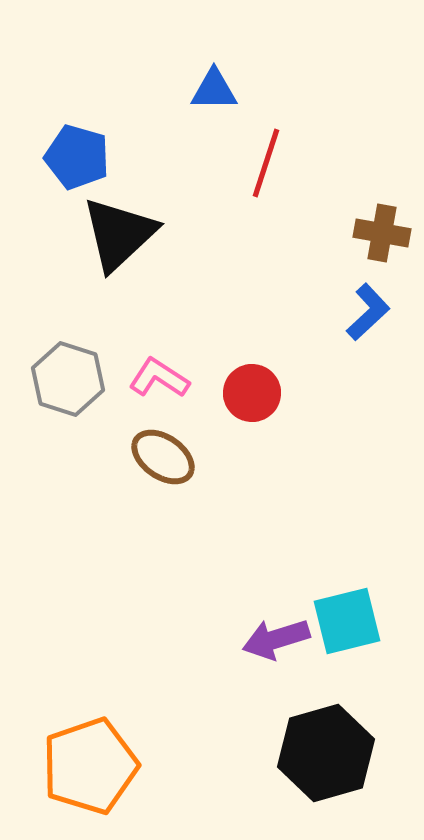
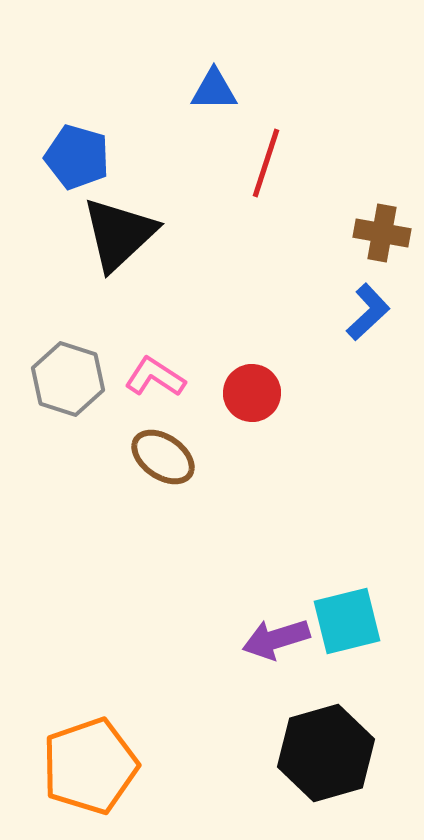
pink L-shape: moved 4 px left, 1 px up
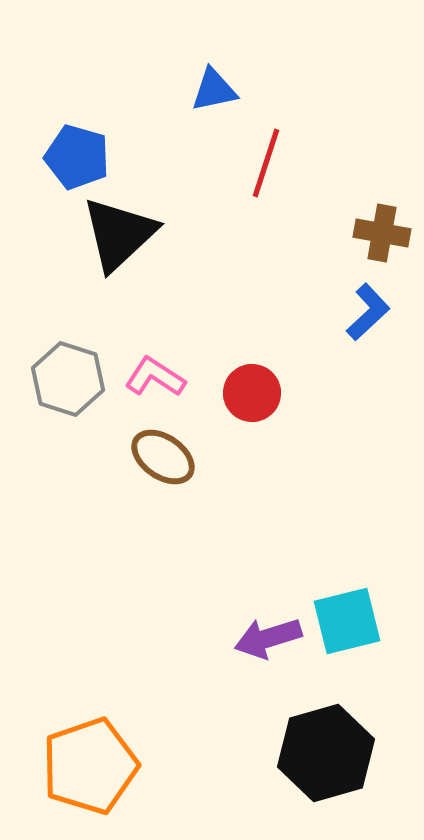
blue triangle: rotated 12 degrees counterclockwise
purple arrow: moved 8 px left, 1 px up
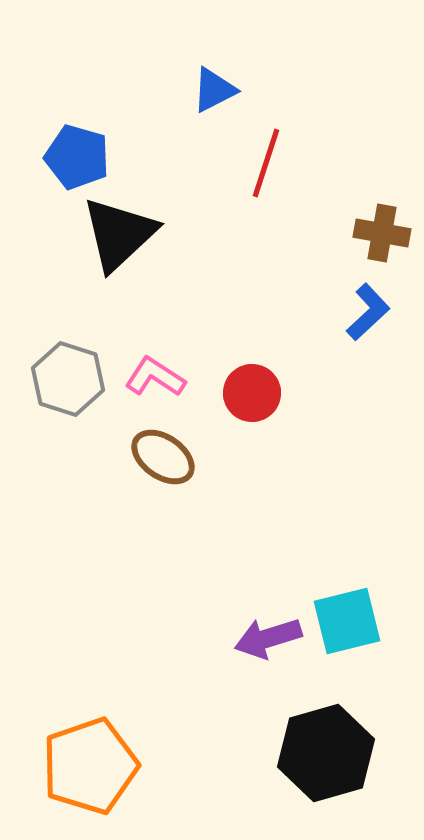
blue triangle: rotated 15 degrees counterclockwise
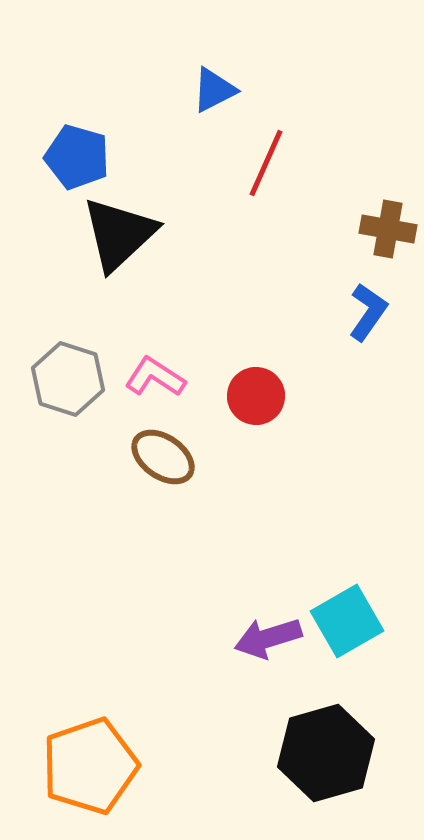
red line: rotated 6 degrees clockwise
brown cross: moved 6 px right, 4 px up
blue L-shape: rotated 12 degrees counterclockwise
red circle: moved 4 px right, 3 px down
cyan square: rotated 16 degrees counterclockwise
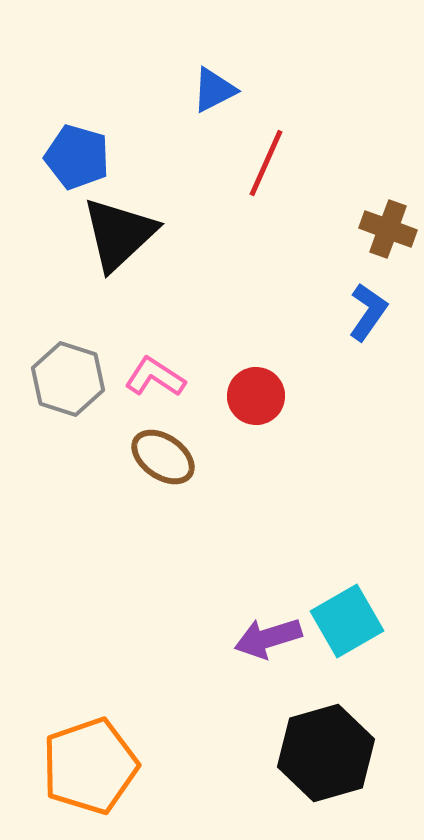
brown cross: rotated 10 degrees clockwise
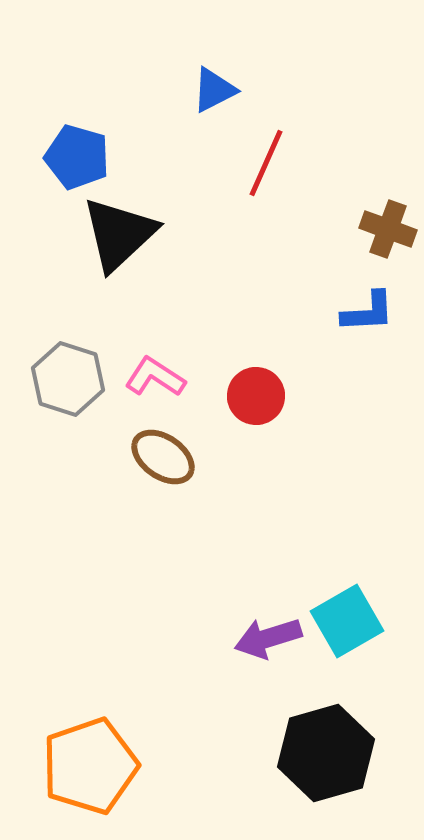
blue L-shape: rotated 52 degrees clockwise
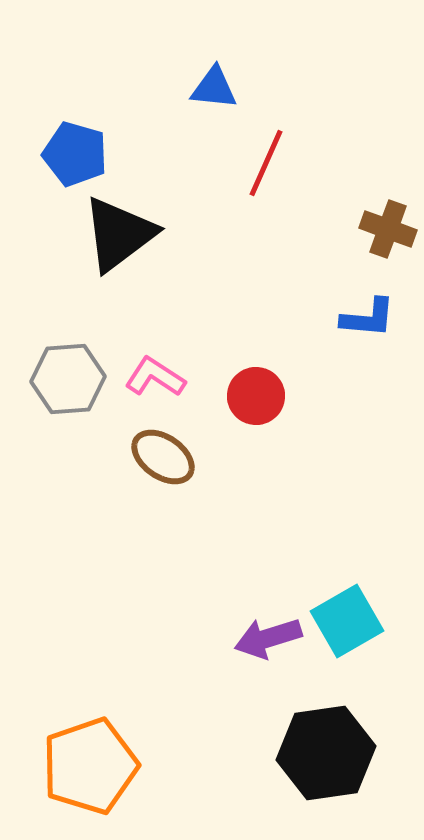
blue triangle: moved 2 px up; rotated 33 degrees clockwise
blue pentagon: moved 2 px left, 3 px up
black triangle: rotated 6 degrees clockwise
blue L-shape: moved 6 px down; rotated 8 degrees clockwise
gray hexagon: rotated 22 degrees counterclockwise
black hexagon: rotated 8 degrees clockwise
